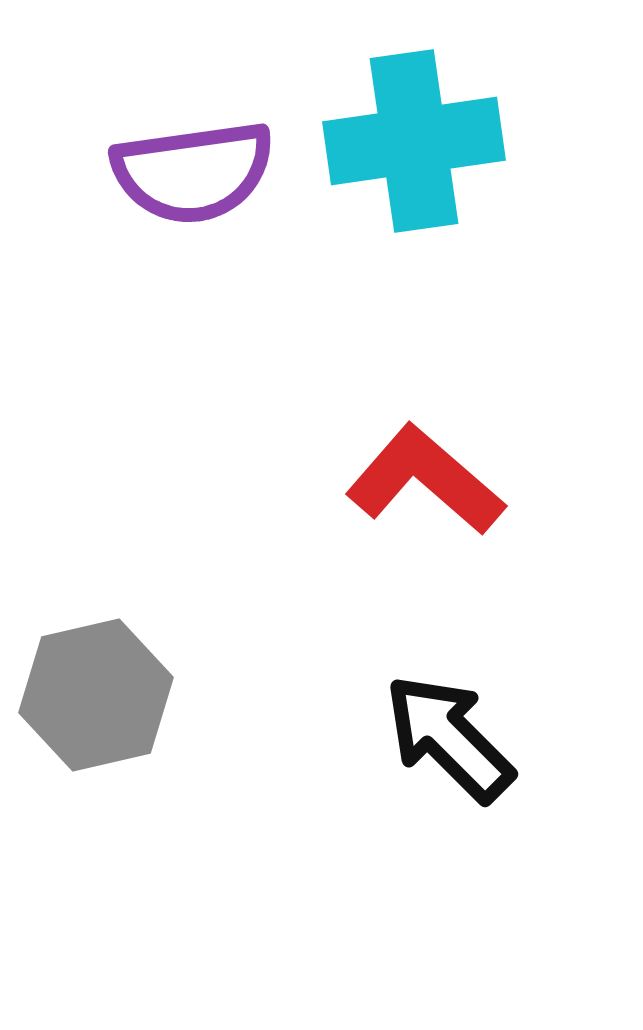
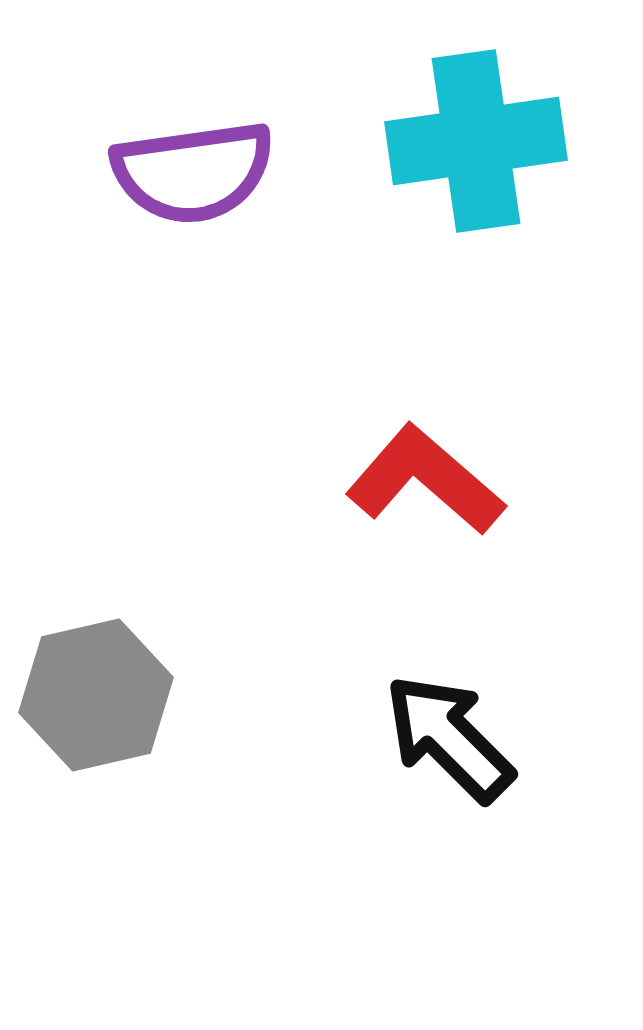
cyan cross: moved 62 px right
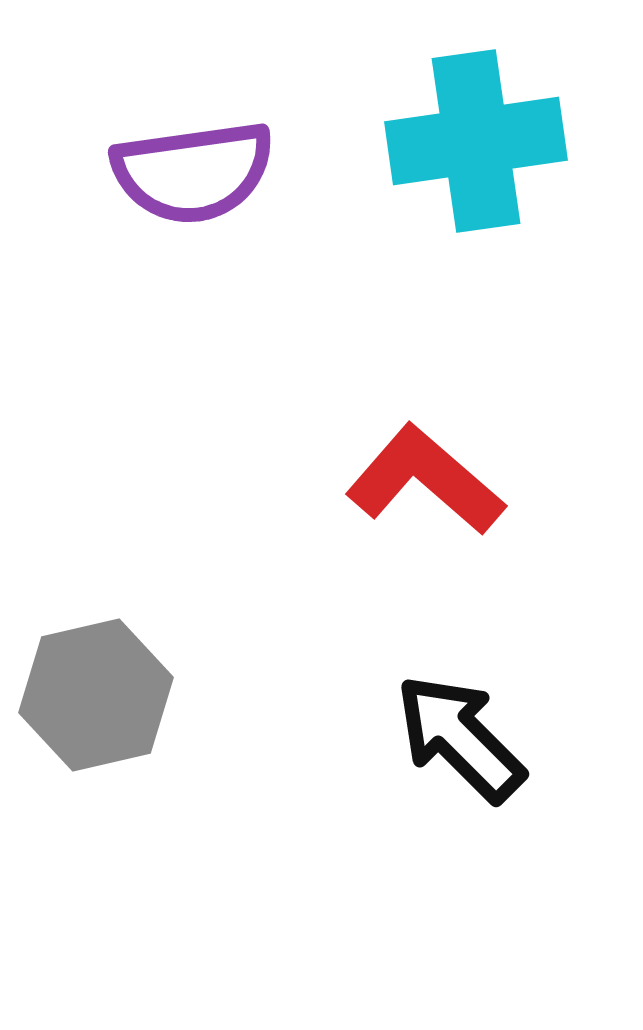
black arrow: moved 11 px right
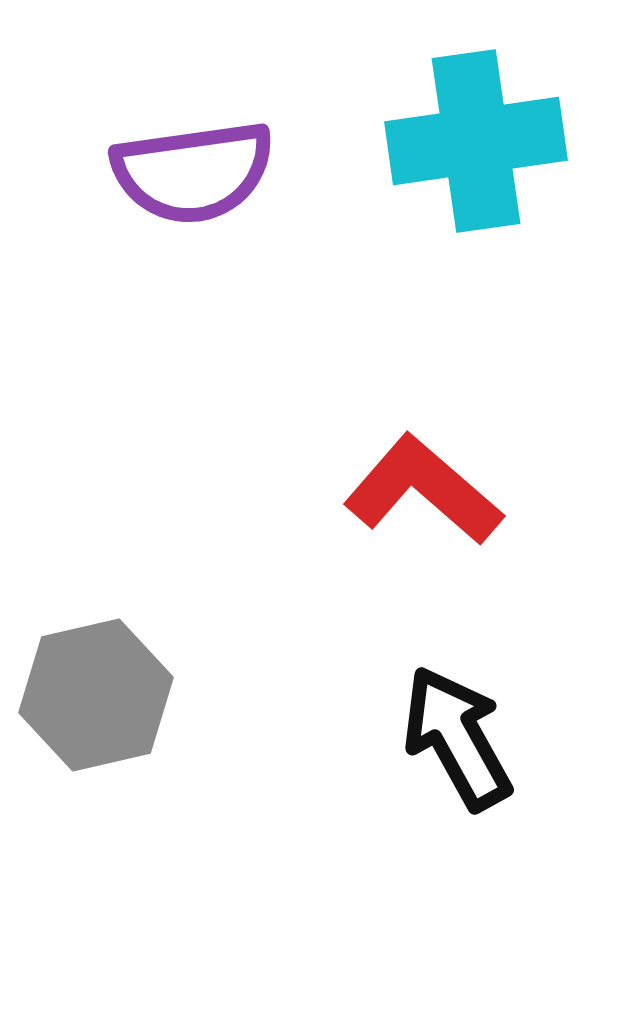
red L-shape: moved 2 px left, 10 px down
black arrow: moved 3 px left; rotated 16 degrees clockwise
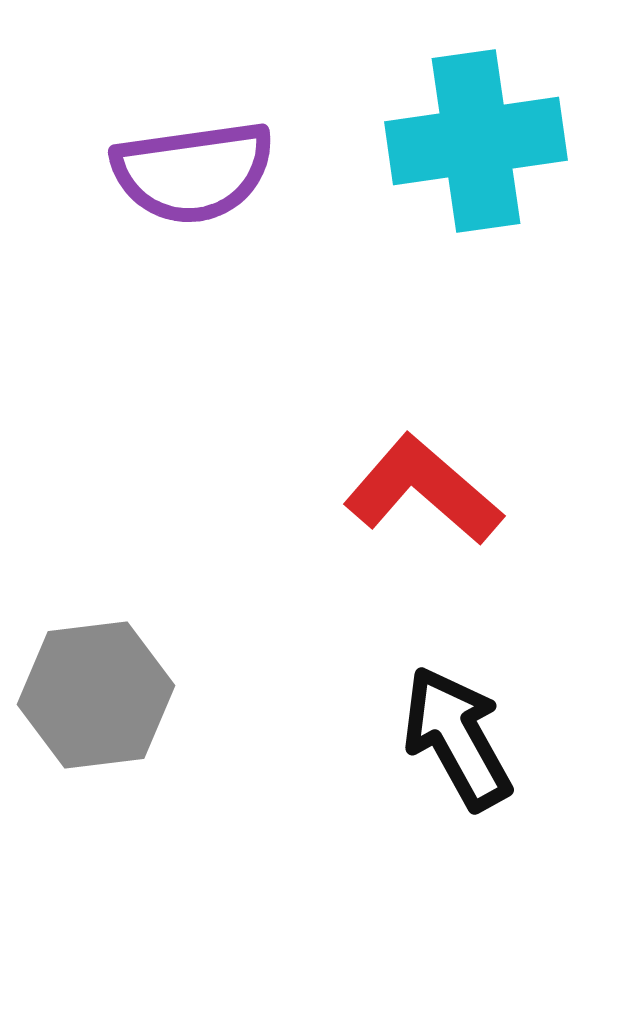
gray hexagon: rotated 6 degrees clockwise
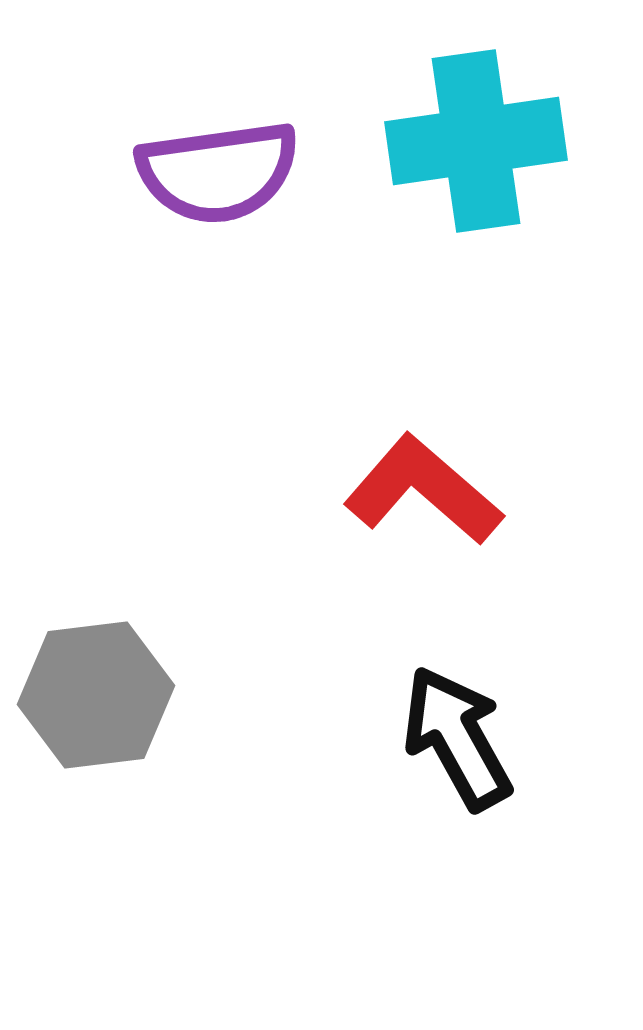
purple semicircle: moved 25 px right
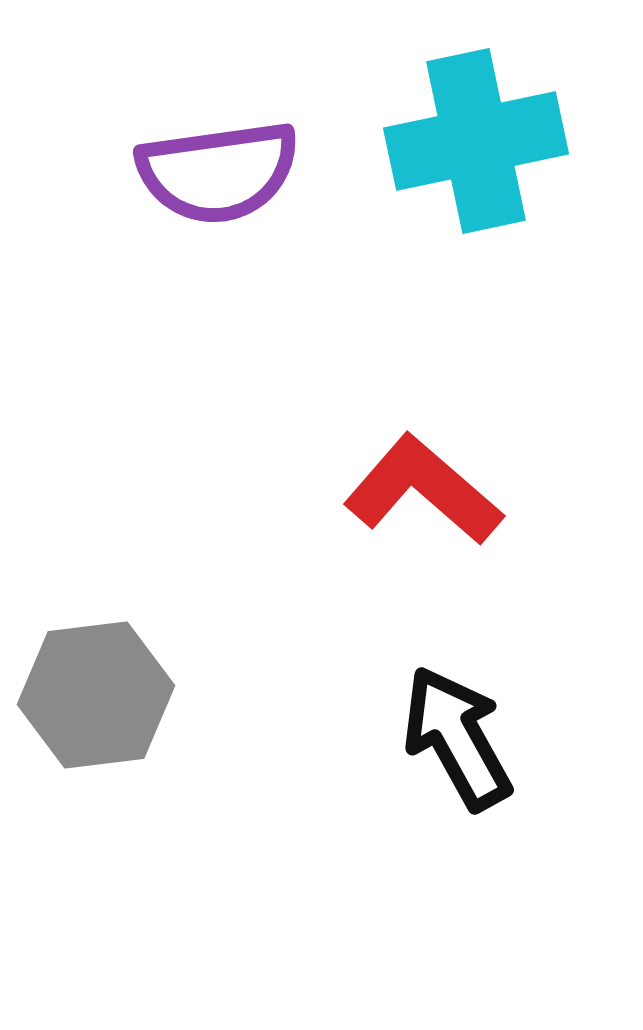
cyan cross: rotated 4 degrees counterclockwise
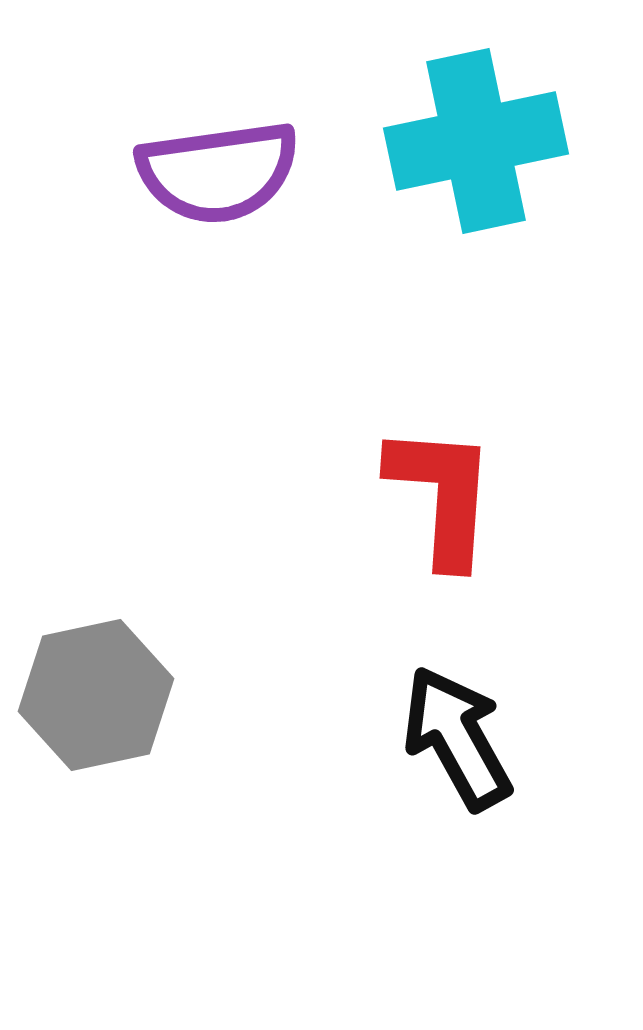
red L-shape: moved 19 px right, 5 px down; rotated 53 degrees clockwise
gray hexagon: rotated 5 degrees counterclockwise
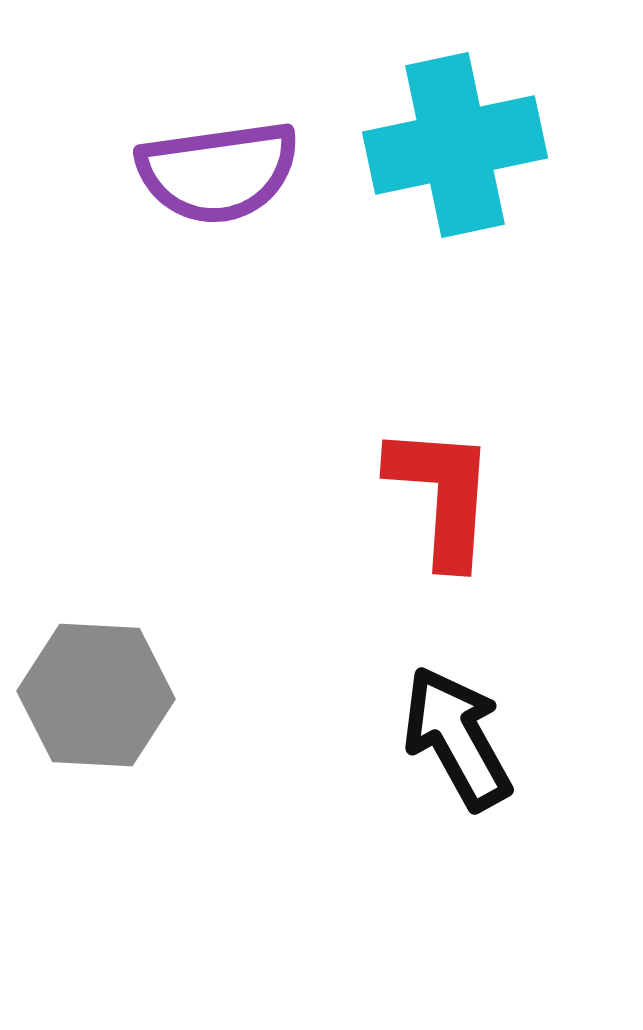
cyan cross: moved 21 px left, 4 px down
gray hexagon: rotated 15 degrees clockwise
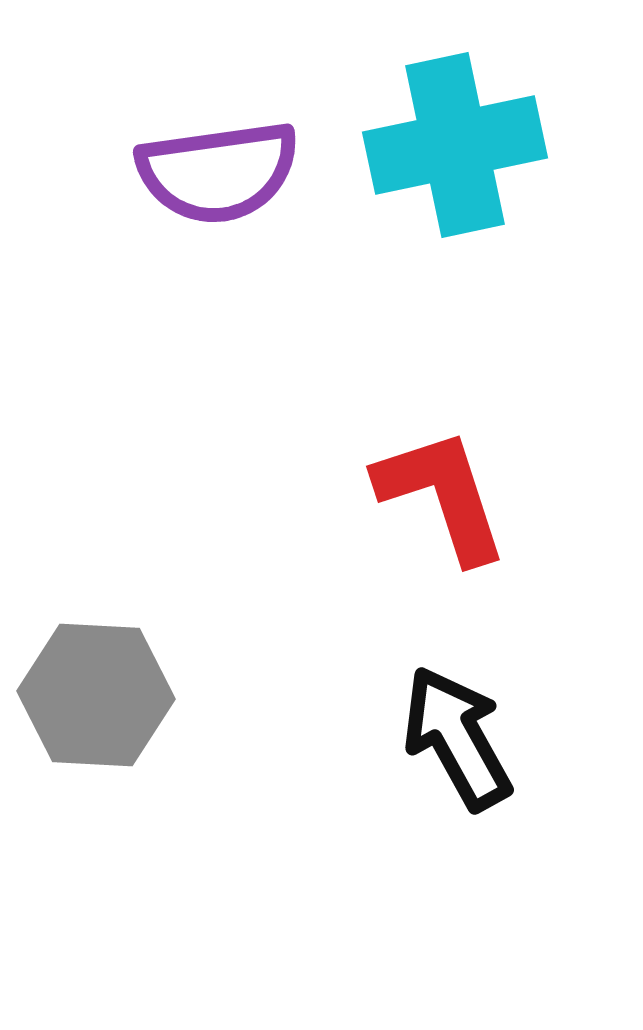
red L-shape: rotated 22 degrees counterclockwise
